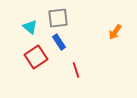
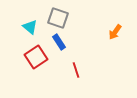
gray square: rotated 25 degrees clockwise
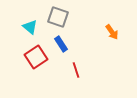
gray square: moved 1 px up
orange arrow: moved 3 px left; rotated 70 degrees counterclockwise
blue rectangle: moved 2 px right, 2 px down
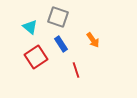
orange arrow: moved 19 px left, 8 px down
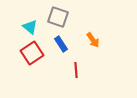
red square: moved 4 px left, 4 px up
red line: rotated 14 degrees clockwise
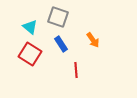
red square: moved 2 px left, 1 px down; rotated 25 degrees counterclockwise
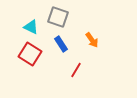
cyan triangle: moved 1 px right; rotated 14 degrees counterclockwise
orange arrow: moved 1 px left
red line: rotated 35 degrees clockwise
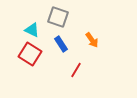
cyan triangle: moved 1 px right, 3 px down
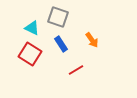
cyan triangle: moved 2 px up
red line: rotated 28 degrees clockwise
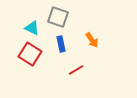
blue rectangle: rotated 21 degrees clockwise
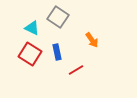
gray square: rotated 15 degrees clockwise
blue rectangle: moved 4 px left, 8 px down
